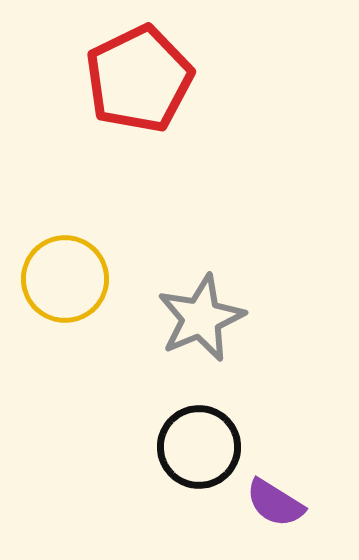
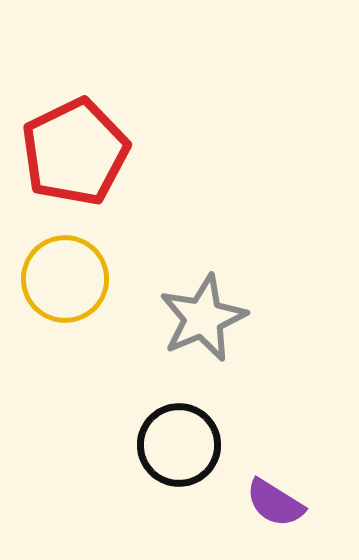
red pentagon: moved 64 px left, 73 px down
gray star: moved 2 px right
black circle: moved 20 px left, 2 px up
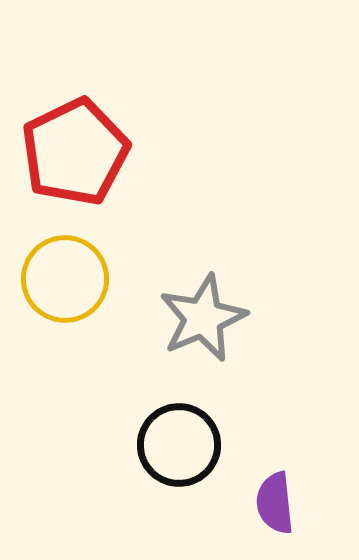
purple semicircle: rotated 52 degrees clockwise
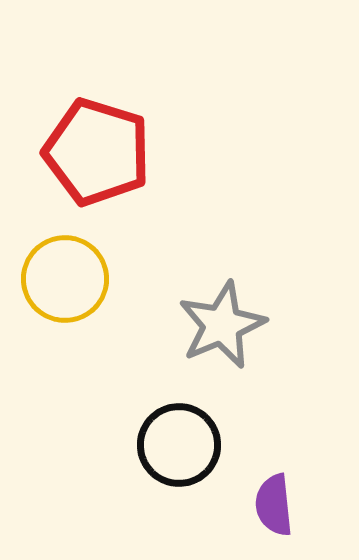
red pentagon: moved 22 px right; rotated 29 degrees counterclockwise
gray star: moved 19 px right, 7 px down
purple semicircle: moved 1 px left, 2 px down
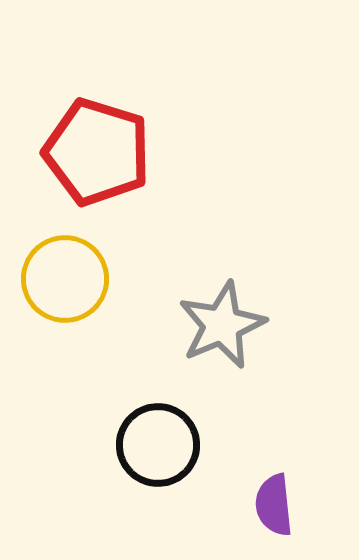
black circle: moved 21 px left
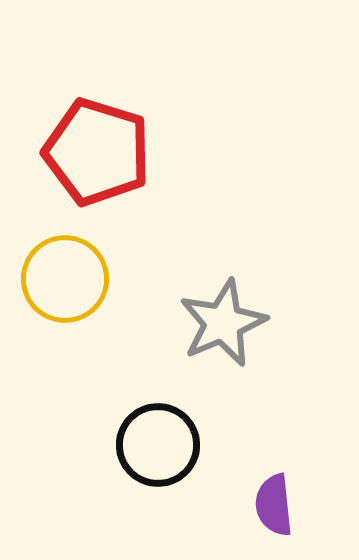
gray star: moved 1 px right, 2 px up
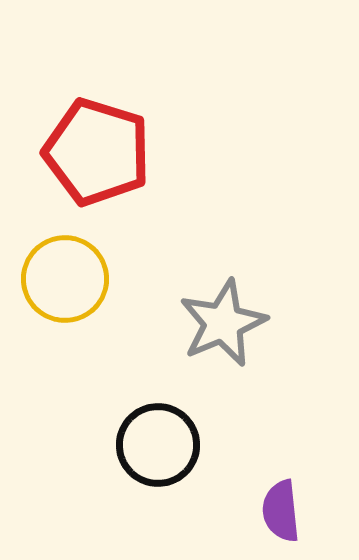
purple semicircle: moved 7 px right, 6 px down
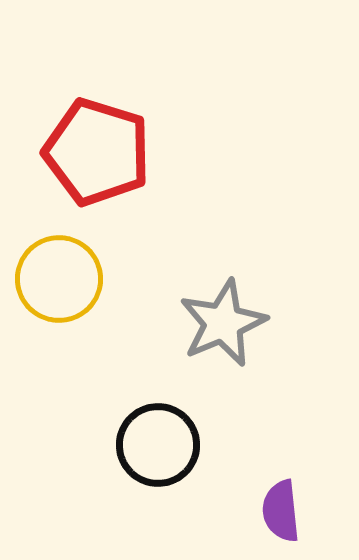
yellow circle: moved 6 px left
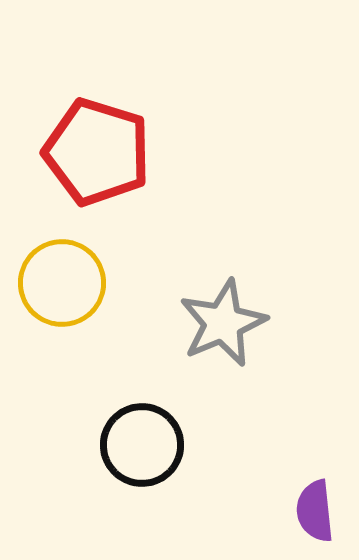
yellow circle: moved 3 px right, 4 px down
black circle: moved 16 px left
purple semicircle: moved 34 px right
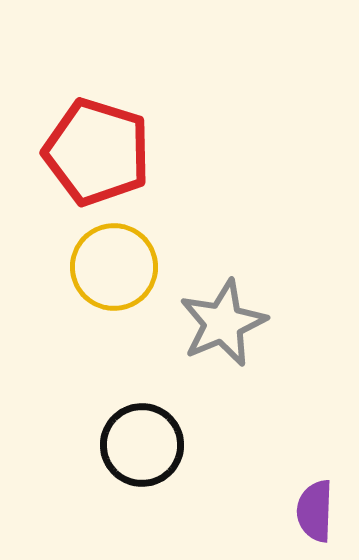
yellow circle: moved 52 px right, 16 px up
purple semicircle: rotated 8 degrees clockwise
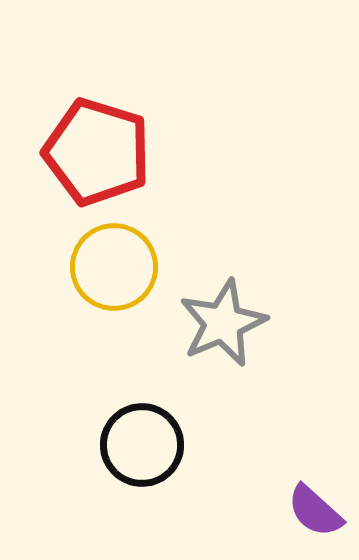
purple semicircle: rotated 50 degrees counterclockwise
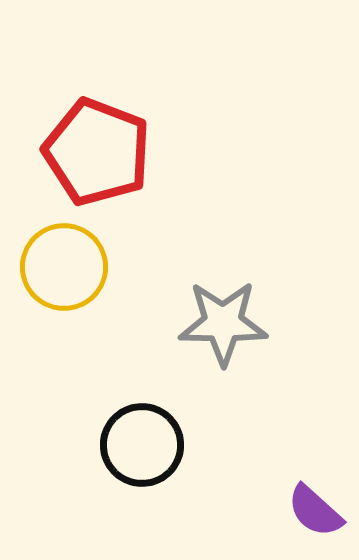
red pentagon: rotated 4 degrees clockwise
yellow circle: moved 50 px left
gray star: rotated 24 degrees clockwise
